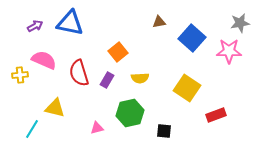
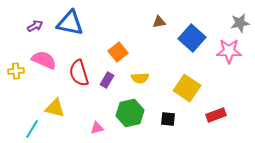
yellow cross: moved 4 px left, 4 px up
black square: moved 4 px right, 12 px up
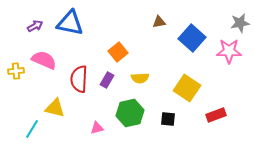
red semicircle: moved 6 px down; rotated 20 degrees clockwise
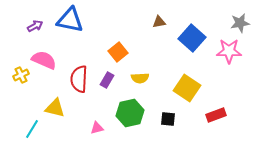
blue triangle: moved 3 px up
yellow cross: moved 5 px right, 4 px down; rotated 21 degrees counterclockwise
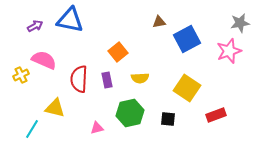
blue square: moved 5 px left, 1 px down; rotated 20 degrees clockwise
pink star: rotated 20 degrees counterclockwise
purple rectangle: rotated 42 degrees counterclockwise
